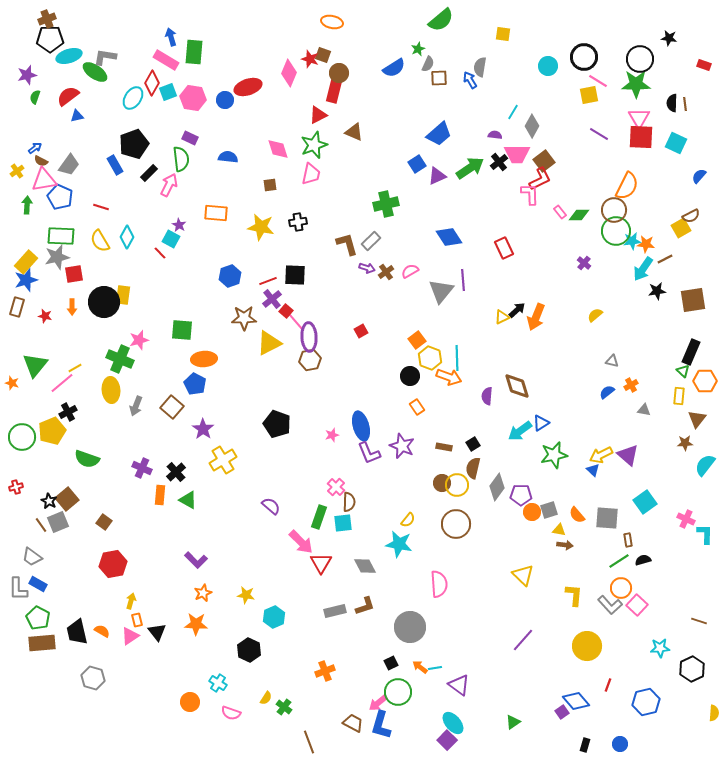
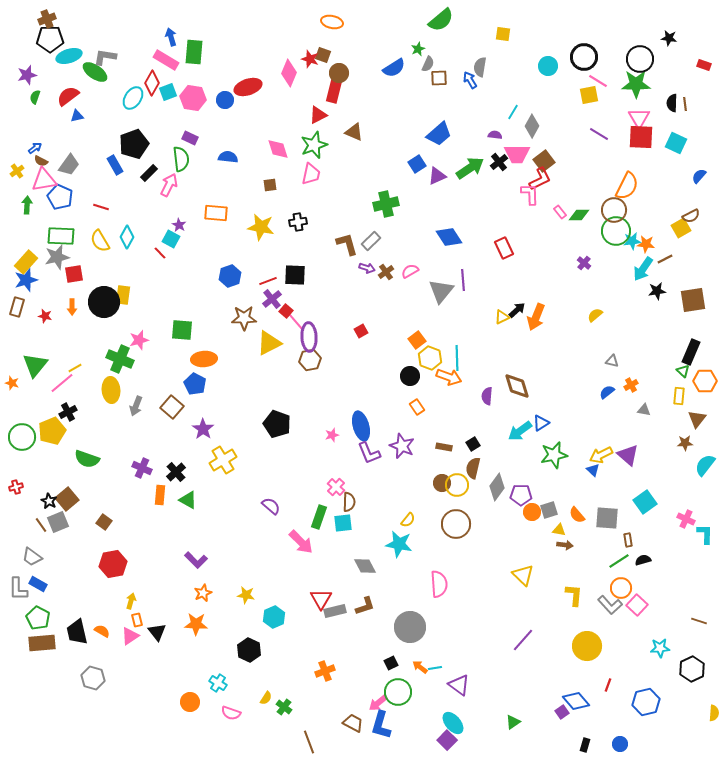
red triangle at (321, 563): moved 36 px down
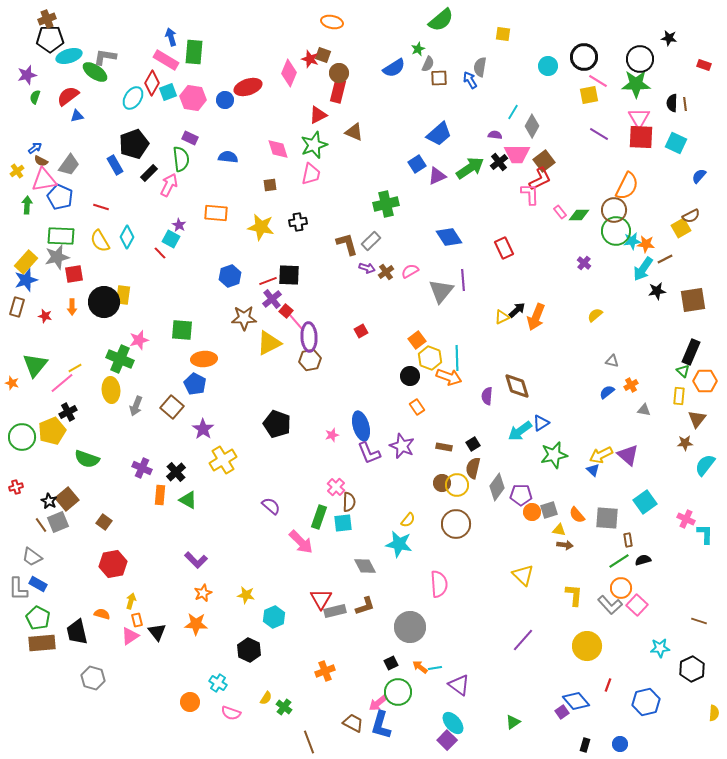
red rectangle at (334, 91): moved 4 px right
black square at (295, 275): moved 6 px left
orange semicircle at (102, 631): moved 17 px up; rotated 14 degrees counterclockwise
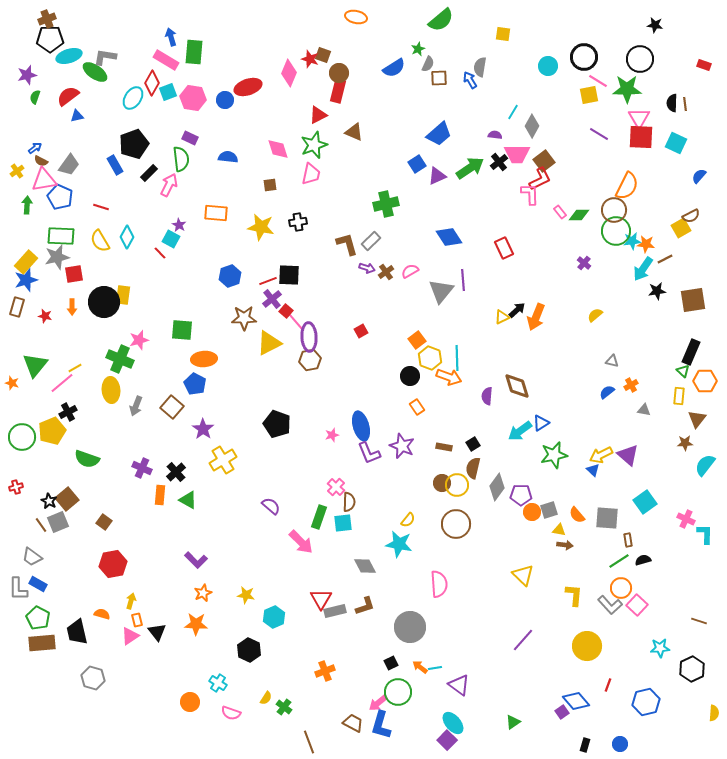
orange ellipse at (332, 22): moved 24 px right, 5 px up
black star at (669, 38): moved 14 px left, 13 px up
green star at (636, 84): moved 9 px left, 5 px down
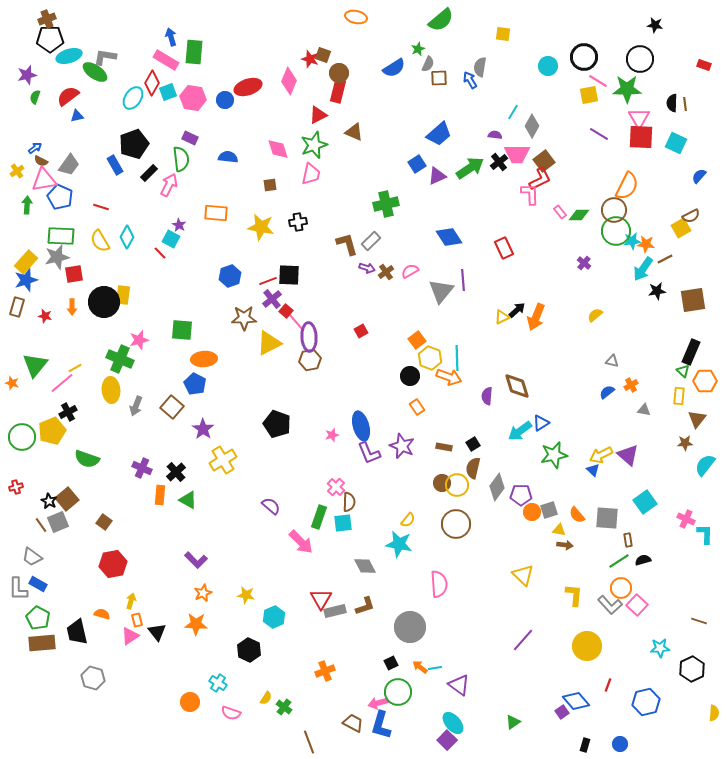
pink diamond at (289, 73): moved 8 px down
pink arrow at (378, 703): rotated 24 degrees clockwise
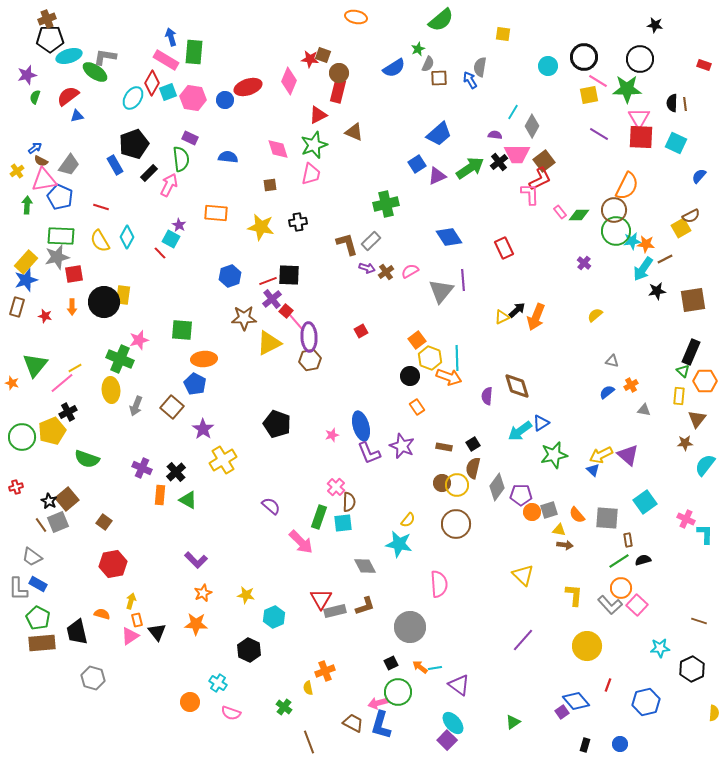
red star at (310, 59): rotated 12 degrees counterclockwise
yellow semicircle at (266, 698): moved 42 px right, 10 px up; rotated 136 degrees clockwise
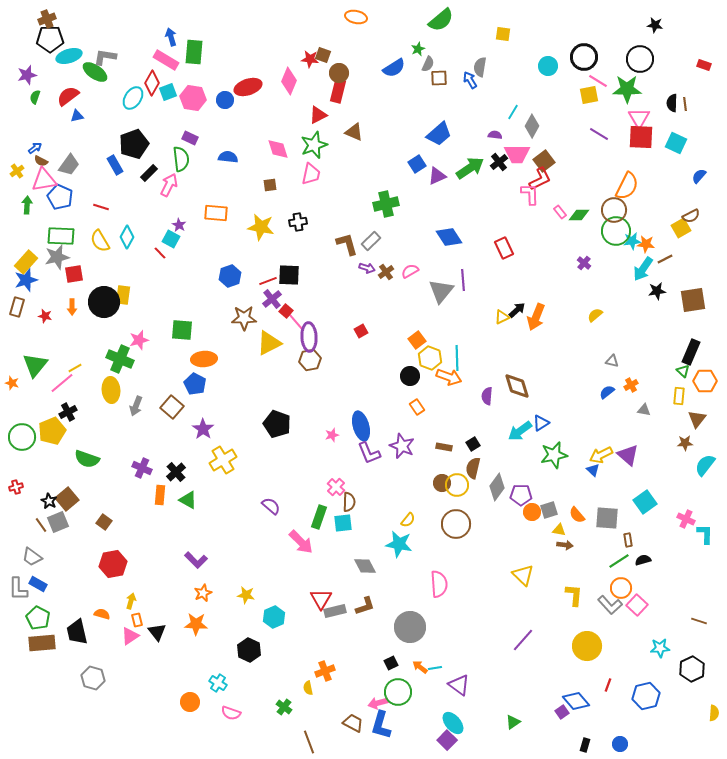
blue hexagon at (646, 702): moved 6 px up
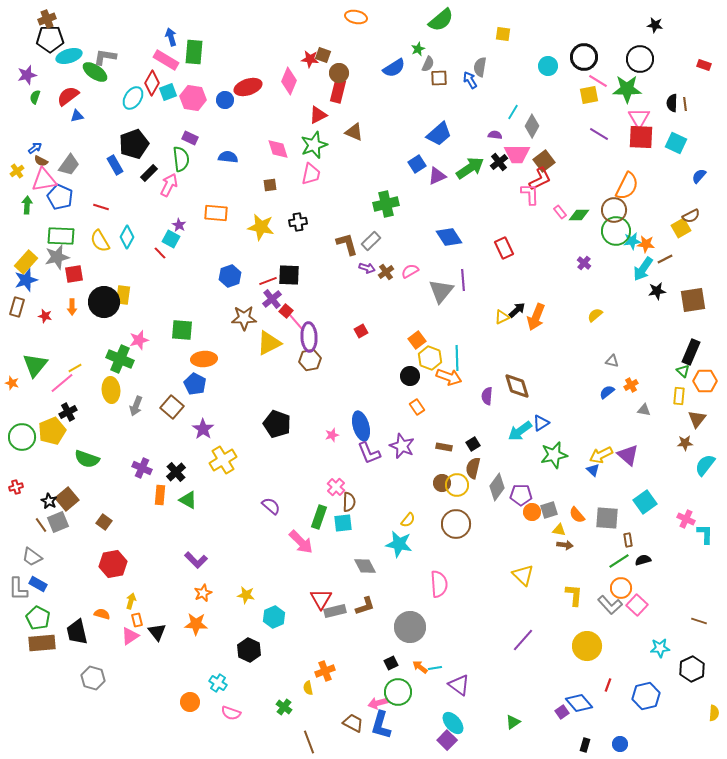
blue diamond at (576, 701): moved 3 px right, 2 px down
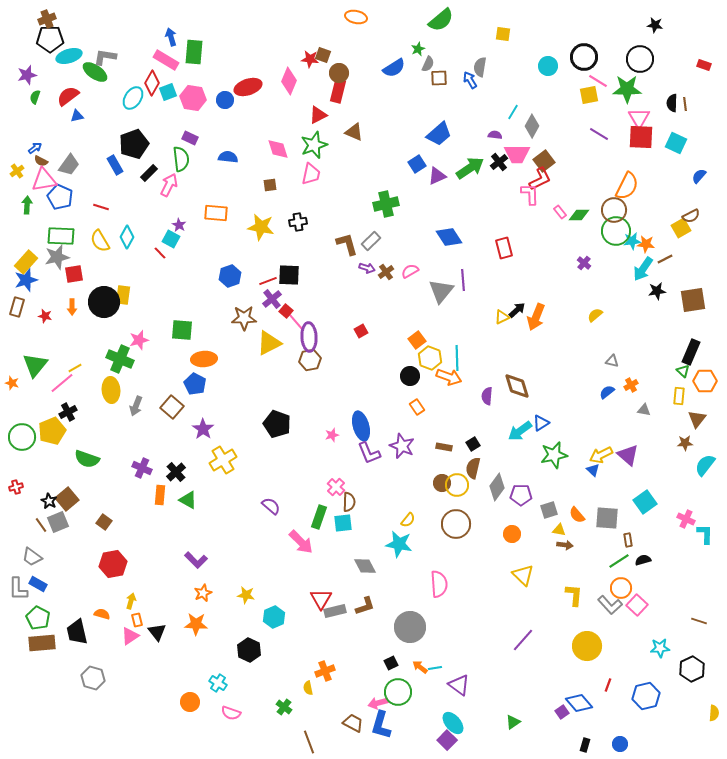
red rectangle at (504, 248): rotated 10 degrees clockwise
orange circle at (532, 512): moved 20 px left, 22 px down
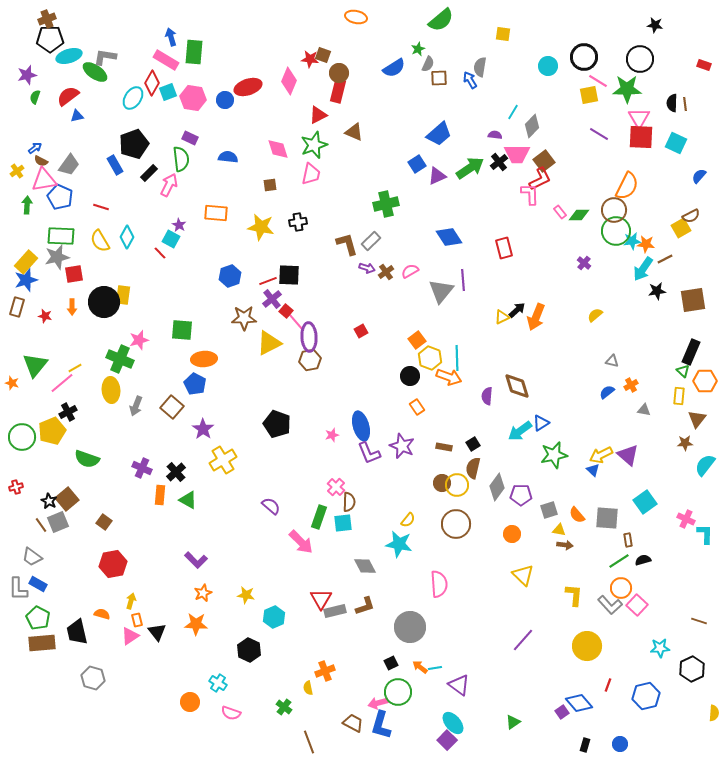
gray diamond at (532, 126): rotated 15 degrees clockwise
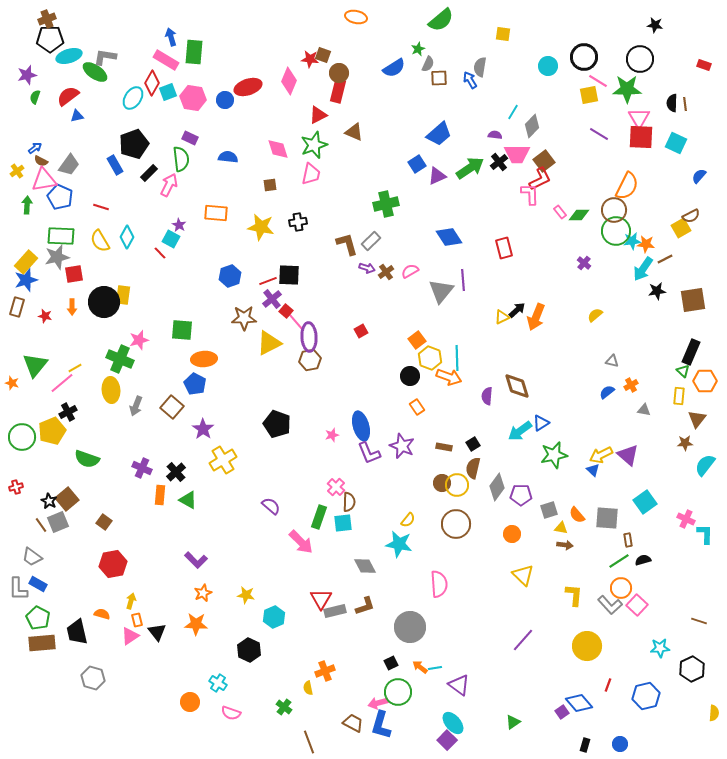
yellow triangle at (559, 530): moved 2 px right, 2 px up
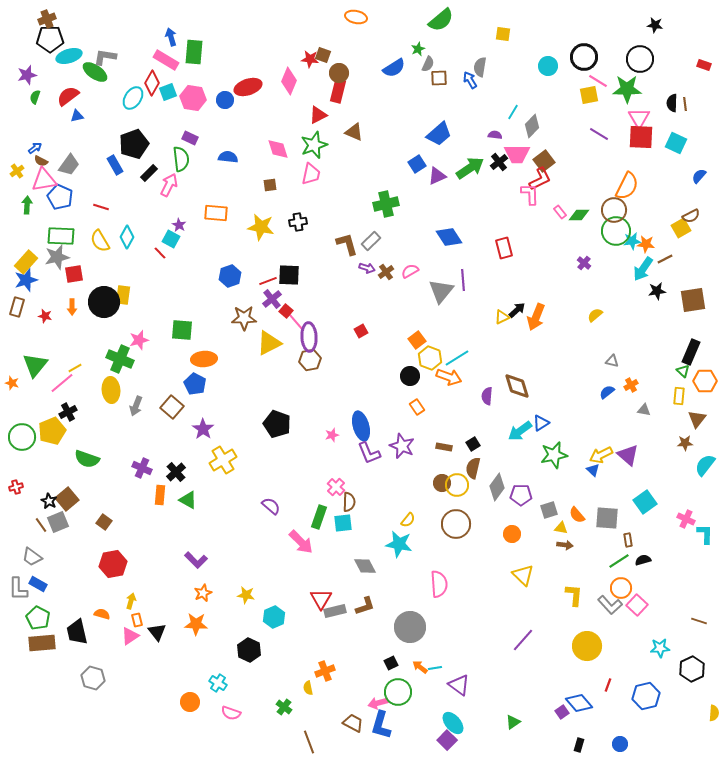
cyan line at (457, 358): rotated 60 degrees clockwise
black rectangle at (585, 745): moved 6 px left
